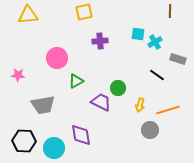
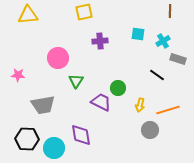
cyan cross: moved 8 px right, 1 px up
pink circle: moved 1 px right
green triangle: rotated 28 degrees counterclockwise
black hexagon: moved 3 px right, 2 px up
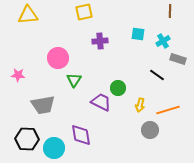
green triangle: moved 2 px left, 1 px up
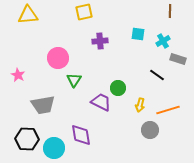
pink star: rotated 24 degrees clockwise
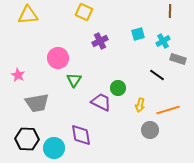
yellow square: rotated 36 degrees clockwise
cyan square: rotated 24 degrees counterclockwise
purple cross: rotated 21 degrees counterclockwise
gray trapezoid: moved 6 px left, 2 px up
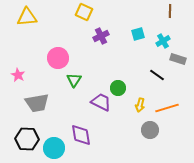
yellow triangle: moved 1 px left, 2 px down
purple cross: moved 1 px right, 5 px up
orange line: moved 1 px left, 2 px up
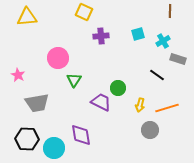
purple cross: rotated 21 degrees clockwise
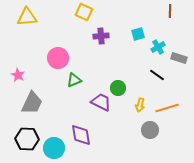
cyan cross: moved 5 px left, 6 px down
gray rectangle: moved 1 px right, 1 px up
green triangle: rotated 35 degrees clockwise
gray trapezoid: moved 5 px left; rotated 55 degrees counterclockwise
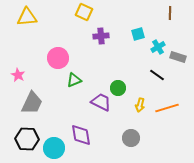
brown line: moved 2 px down
gray rectangle: moved 1 px left, 1 px up
gray circle: moved 19 px left, 8 px down
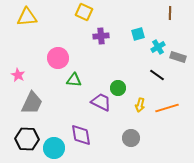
green triangle: rotated 28 degrees clockwise
